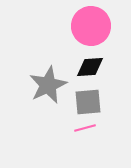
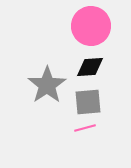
gray star: moved 1 px left; rotated 9 degrees counterclockwise
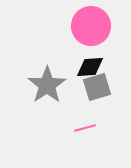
gray square: moved 9 px right, 15 px up; rotated 12 degrees counterclockwise
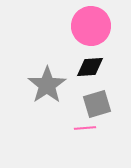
gray square: moved 17 px down
pink line: rotated 10 degrees clockwise
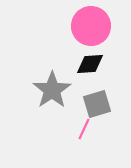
black diamond: moved 3 px up
gray star: moved 5 px right, 5 px down
pink line: moved 1 px left, 1 px down; rotated 60 degrees counterclockwise
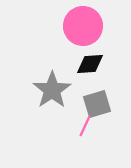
pink circle: moved 8 px left
pink line: moved 1 px right, 3 px up
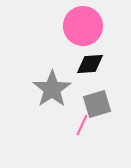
gray star: moved 1 px up
pink line: moved 3 px left, 1 px up
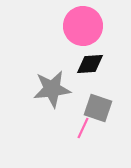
gray star: rotated 27 degrees clockwise
gray square: moved 1 px right, 4 px down; rotated 36 degrees clockwise
pink line: moved 1 px right, 3 px down
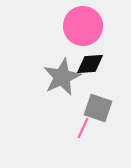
gray star: moved 10 px right, 12 px up; rotated 18 degrees counterclockwise
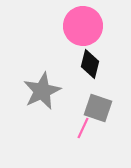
black diamond: rotated 72 degrees counterclockwise
gray star: moved 20 px left, 14 px down
